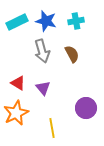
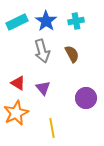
blue star: rotated 20 degrees clockwise
purple circle: moved 10 px up
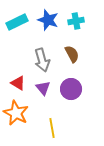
blue star: moved 2 px right, 1 px up; rotated 15 degrees counterclockwise
gray arrow: moved 9 px down
purple circle: moved 15 px left, 9 px up
orange star: rotated 20 degrees counterclockwise
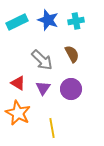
gray arrow: rotated 30 degrees counterclockwise
purple triangle: rotated 14 degrees clockwise
orange star: moved 2 px right
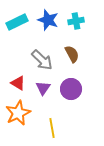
orange star: rotated 20 degrees clockwise
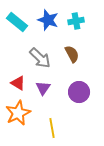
cyan rectangle: rotated 65 degrees clockwise
gray arrow: moved 2 px left, 2 px up
purple circle: moved 8 px right, 3 px down
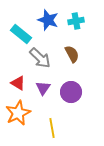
cyan rectangle: moved 4 px right, 12 px down
purple circle: moved 8 px left
